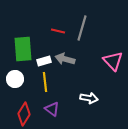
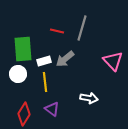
red line: moved 1 px left
gray arrow: rotated 54 degrees counterclockwise
white circle: moved 3 px right, 5 px up
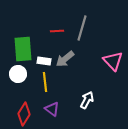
red line: rotated 16 degrees counterclockwise
white rectangle: rotated 24 degrees clockwise
white arrow: moved 2 px left, 2 px down; rotated 72 degrees counterclockwise
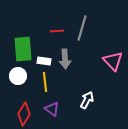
gray arrow: rotated 54 degrees counterclockwise
white circle: moved 2 px down
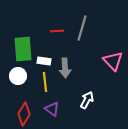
gray arrow: moved 9 px down
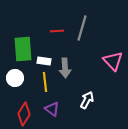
white circle: moved 3 px left, 2 px down
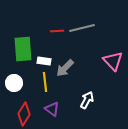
gray line: rotated 60 degrees clockwise
gray arrow: rotated 48 degrees clockwise
white circle: moved 1 px left, 5 px down
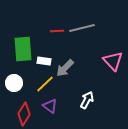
yellow line: moved 2 px down; rotated 54 degrees clockwise
purple triangle: moved 2 px left, 3 px up
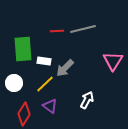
gray line: moved 1 px right, 1 px down
pink triangle: rotated 15 degrees clockwise
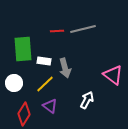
pink triangle: moved 14 px down; rotated 25 degrees counterclockwise
gray arrow: rotated 60 degrees counterclockwise
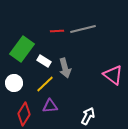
green rectangle: moved 1 px left; rotated 40 degrees clockwise
white rectangle: rotated 24 degrees clockwise
white arrow: moved 1 px right, 16 px down
purple triangle: rotated 42 degrees counterclockwise
